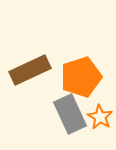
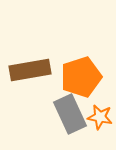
brown rectangle: rotated 15 degrees clockwise
orange star: rotated 20 degrees counterclockwise
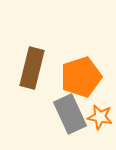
brown rectangle: moved 2 px right, 2 px up; rotated 66 degrees counterclockwise
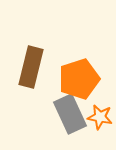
brown rectangle: moved 1 px left, 1 px up
orange pentagon: moved 2 px left, 2 px down
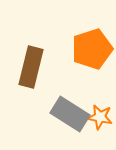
orange pentagon: moved 13 px right, 30 px up
gray rectangle: rotated 33 degrees counterclockwise
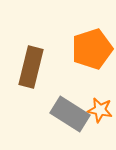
orange star: moved 7 px up
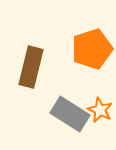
orange star: rotated 15 degrees clockwise
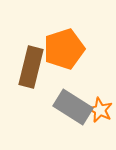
orange pentagon: moved 28 px left
gray rectangle: moved 3 px right, 7 px up
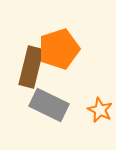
orange pentagon: moved 5 px left
gray rectangle: moved 24 px left, 2 px up; rotated 6 degrees counterclockwise
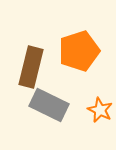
orange pentagon: moved 20 px right, 2 px down
